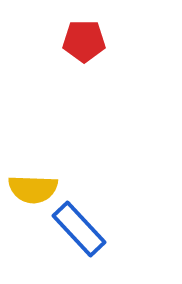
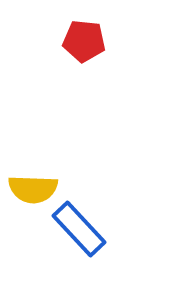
red pentagon: rotated 6 degrees clockwise
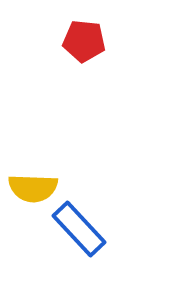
yellow semicircle: moved 1 px up
